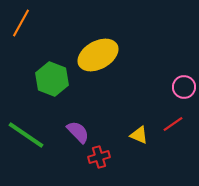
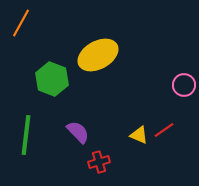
pink circle: moved 2 px up
red line: moved 9 px left, 6 px down
green line: rotated 63 degrees clockwise
red cross: moved 5 px down
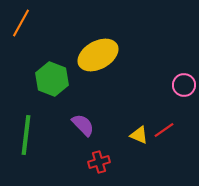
purple semicircle: moved 5 px right, 7 px up
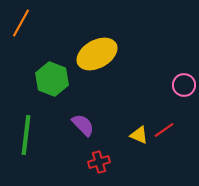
yellow ellipse: moved 1 px left, 1 px up
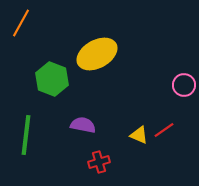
purple semicircle: rotated 35 degrees counterclockwise
